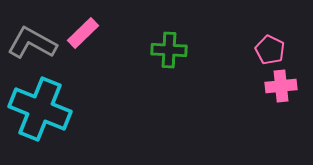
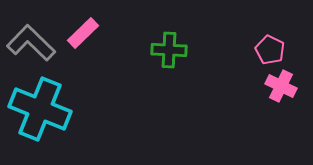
gray L-shape: moved 1 px left; rotated 15 degrees clockwise
pink cross: rotated 32 degrees clockwise
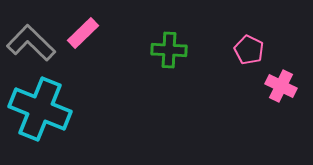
pink pentagon: moved 21 px left
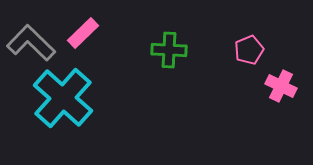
pink pentagon: rotated 24 degrees clockwise
cyan cross: moved 23 px right, 11 px up; rotated 20 degrees clockwise
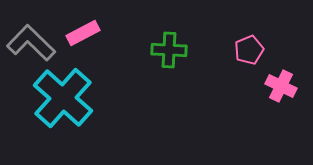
pink rectangle: rotated 16 degrees clockwise
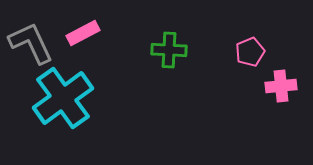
gray L-shape: rotated 21 degrees clockwise
pink pentagon: moved 1 px right, 2 px down
pink cross: rotated 32 degrees counterclockwise
cyan cross: rotated 12 degrees clockwise
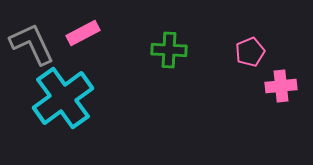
gray L-shape: moved 1 px right, 1 px down
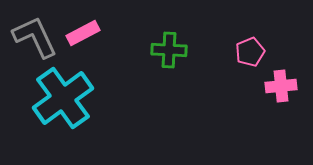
gray L-shape: moved 3 px right, 7 px up
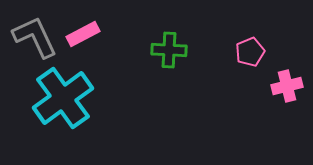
pink rectangle: moved 1 px down
pink cross: moved 6 px right; rotated 8 degrees counterclockwise
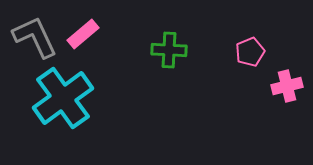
pink rectangle: rotated 12 degrees counterclockwise
